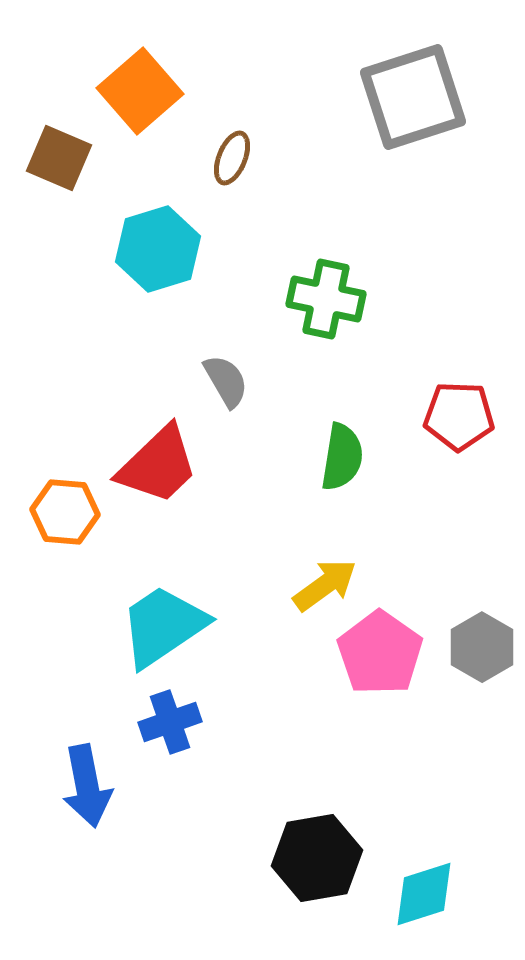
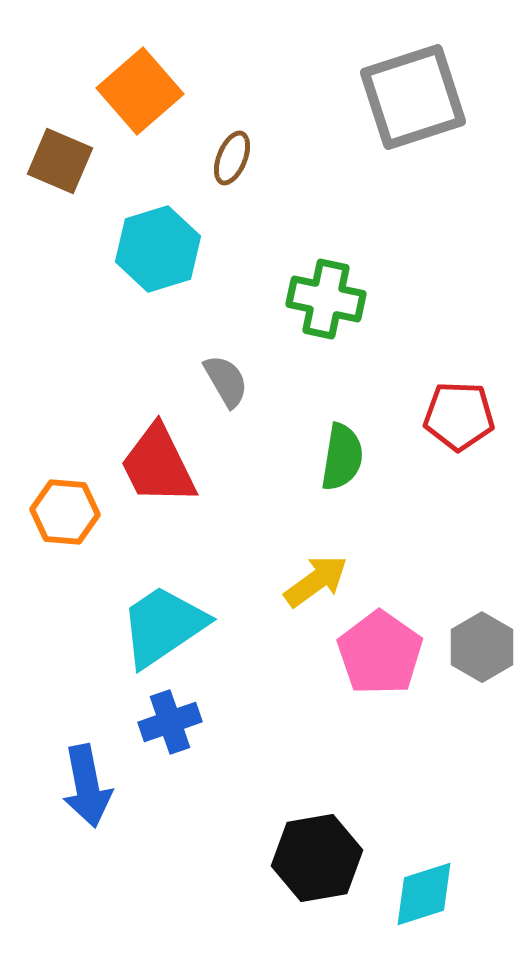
brown square: moved 1 px right, 3 px down
red trapezoid: rotated 108 degrees clockwise
yellow arrow: moved 9 px left, 4 px up
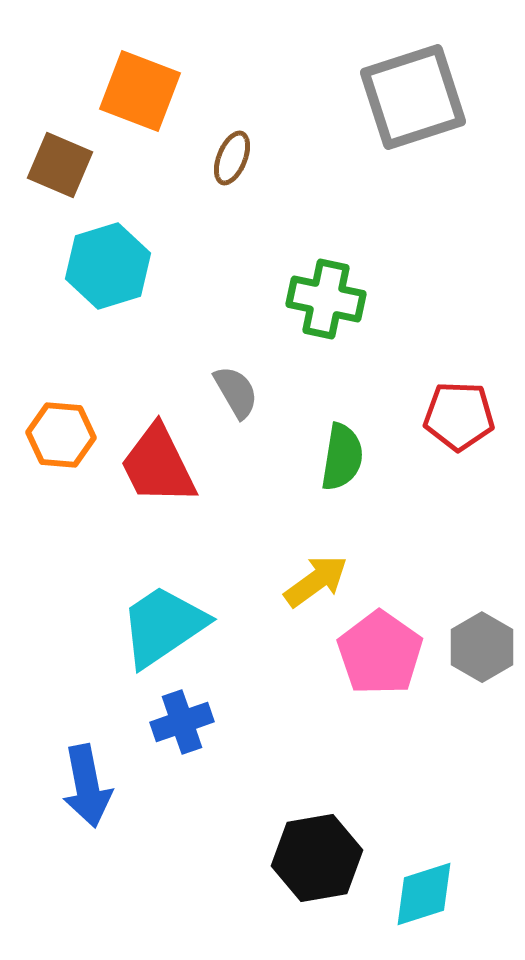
orange square: rotated 28 degrees counterclockwise
brown square: moved 4 px down
cyan hexagon: moved 50 px left, 17 px down
gray semicircle: moved 10 px right, 11 px down
orange hexagon: moved 4 px left, 77 px up
blue cross: moved 12 px right
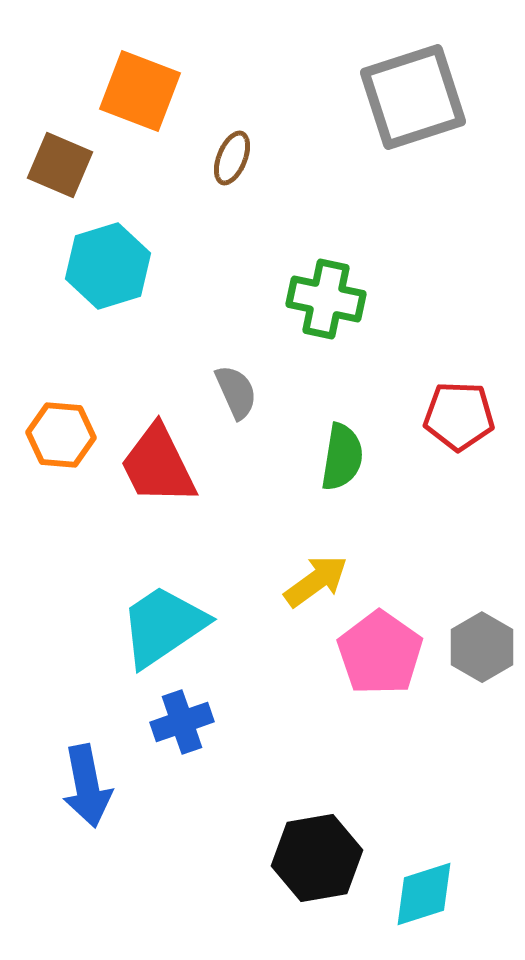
gray semicircle: rotated 6 degrees clockwise
